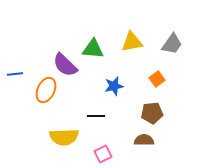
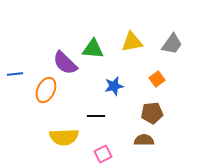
purple semicircle: moved 2 px up
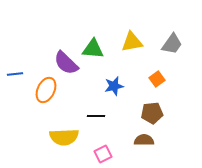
purple semicircle: moved 1 px right
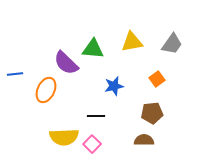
pink square: moved 11 px left, 10 px up; rotated 18 degrees counterclockwise
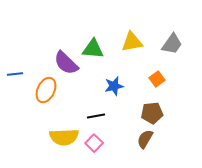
black line: rotated 12 degrees counterclockwise
brown semicircle: moved 1 px right, 1 px up; rotated 60 degrees counterclockwise
pink square: moved 2 px right, 1 px up
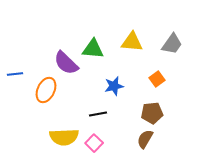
yellow triangle: rotated 15 degrees clockwise
black line: moved 2 px right, 2 px up
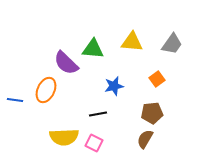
blue line: moved 26 px down; rotated 14 degrees clockwise
pink square: rotated 18 degrees counterclockwise
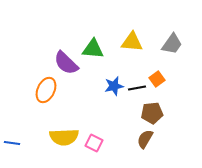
blue line: moved 3 px left, 43 px down
black line: moved 39 px right, 26 px up
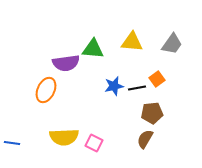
purple semicircle: rotated 52 degrees counterclockwise
